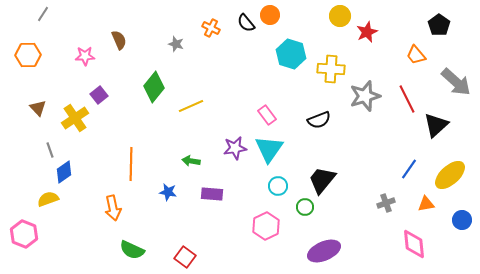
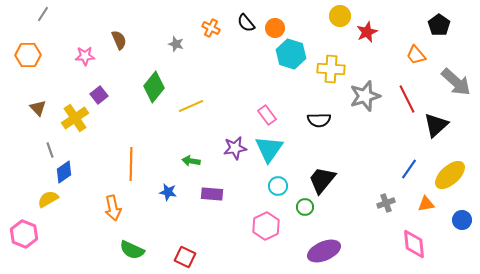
orange circle at (270, 15): moved 5 px right, 13 px down
black semicircle at (319, 120): rotated 20 degrees clockwise
yellow semicircle at (48, 199): rotated 10 degrees counterclockwise
red square at (185, 257): rotated 10 degrees counterclockwise
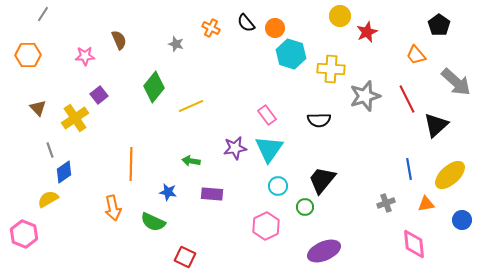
blue line at (409, 169): rotated 45 degrees counterclockwise
green semicircle at (132, 250): moved 21 px right, 28 px up
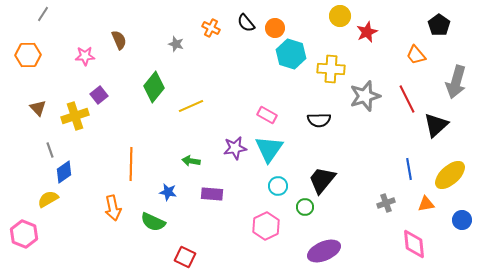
gray arrow at (456, 82): rotated 64 degrees clockwise
pink rectangle at (267, 115): rotated 24 degrees counterclockwise
yellow cross at (75, 118): moved 2 px up; rotated 16 degrees clockwise
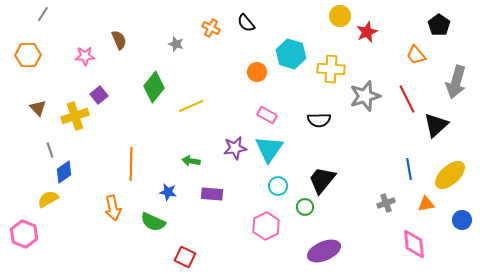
orange circle at (275, 28): moved 18 px left, 44 px down
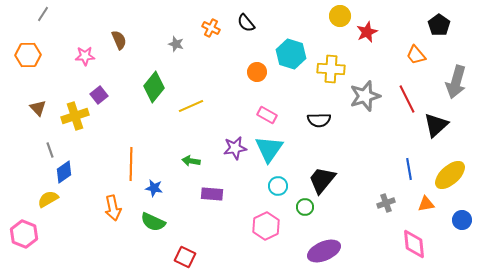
blue star at (168, 192): moved 14 px left, 4 px up
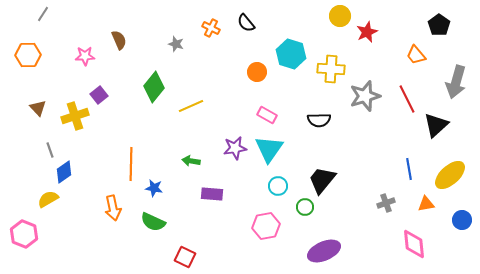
pink hexagon at (266, 226): rotated 16 degrees clockwise
